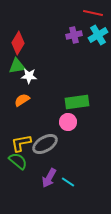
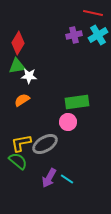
cyan line: moved 1 px left, 3 px up
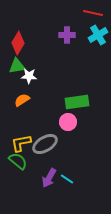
purple cross: moved 7 px left; rotated 14 degrees clockwise
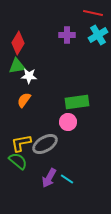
orange semicircle: moved 2 px right; rotated 21 degrees counterclockwise
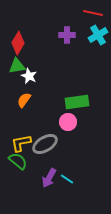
white star: rotated 21 degrees clockwise
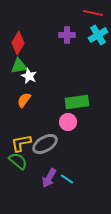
green triangle: moved 2 px right
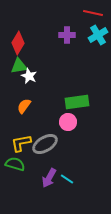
orange semicircle: moved 6 px down
green semicircle: moved 3 px left, 3 px down; rotated 24 degrees counterclockwise
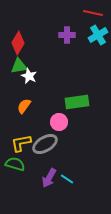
pink circle: moved 9 px left
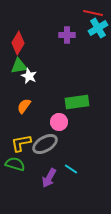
cyan cross: moved 7 px up
cyan line: moved 4 px right, 10 px up
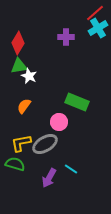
red line: moved 2 px right; rotated 54 degrees counterclockwise
purple cross: moved 1 px left, 2 px down
green rectangle: rotated 30 degrees clockwise
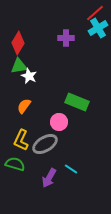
purple cross: moved 1 px down
yellow L-shape: moved 3 px up; rotated 55 degrees counterclockwise
